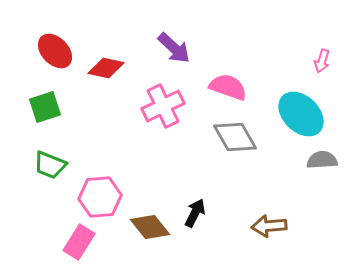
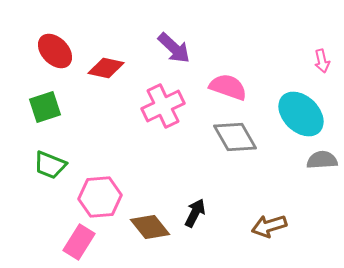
pink arrow: rotated 30 degrees counterclockwise
brown arrow: rotated 12 degrees counterclockwise
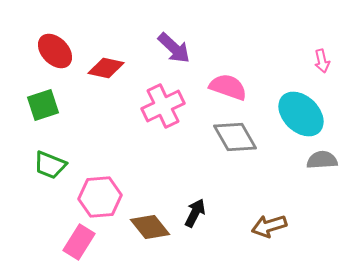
green square: moved 2 px left, 2 px up
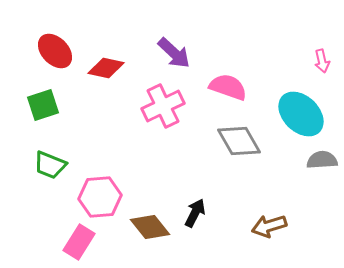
purple arrow: moved 5 px down
gray diamond: moved 4 px right, 4 px down
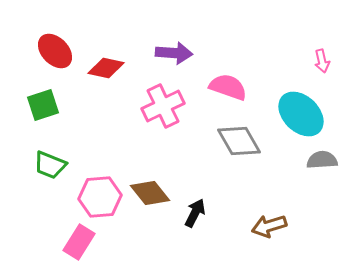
purple arrow: rotated 39 degrees counterclockwise
brown diamond: moved 34 px up
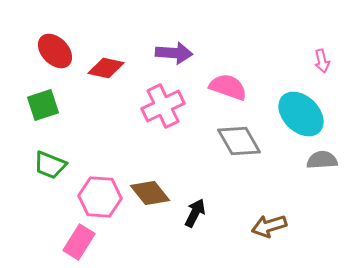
pink hexagon: rotated 9 degrees clockwise
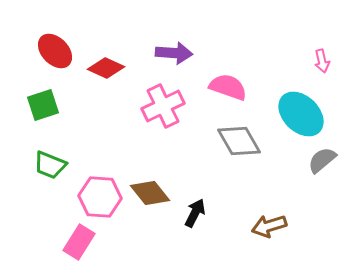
red diamond: rotated 12 degrees clockwise
gray semicircle: rotated 36 degrees counterclockwise
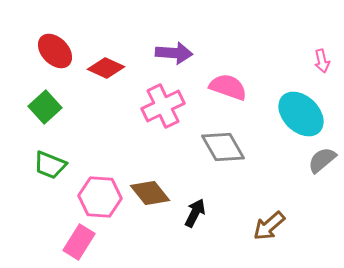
green square: moved 2 px right, 2 px down; rotated 24 degrees counterclockwise
gray diamond: moved 16 px left, 6 px down
brown arrow: rotated 24 degrees counterclockwise
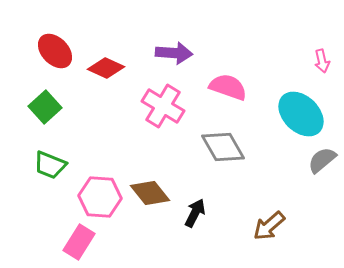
pink cross: rotated 33 degrees counterclockwise
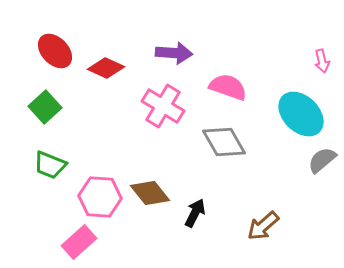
gray diamond: moved 1 px right, 5 px up
brown arrow: moved 6 px left
pink rectangle: rotated 16 degrees clockwise
